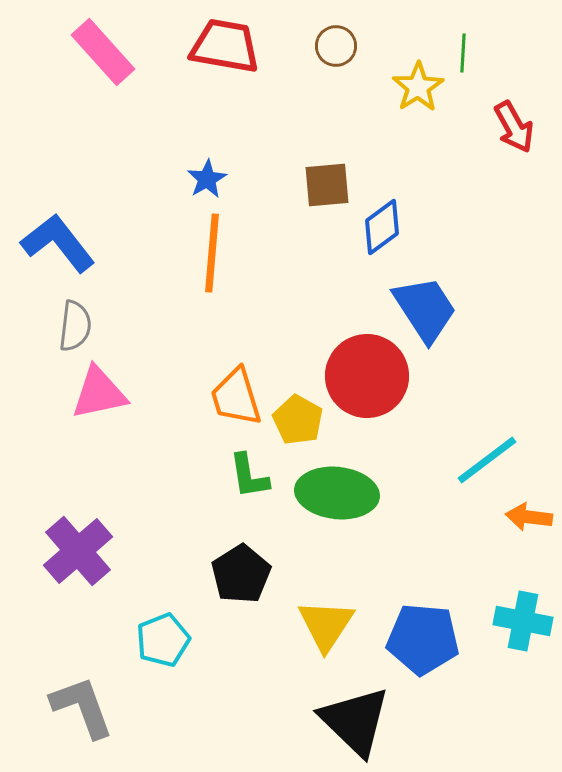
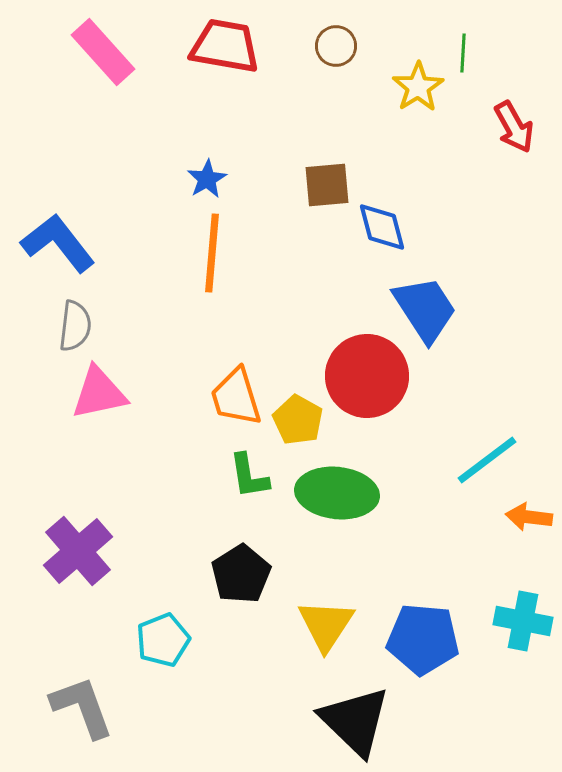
blue diamond: rotated 68 degrees counterclockwise
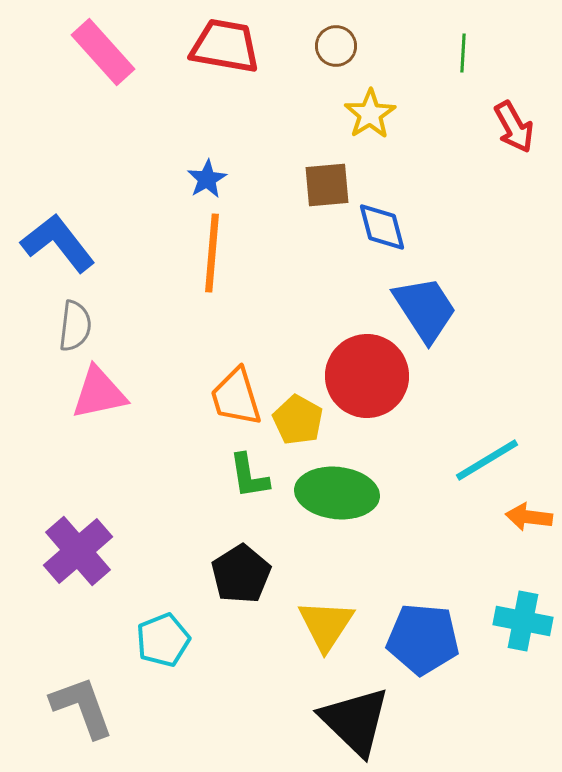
yellow star: moved 48 px left, 27 px down
cyan line: rotated 6 degrees clockwise
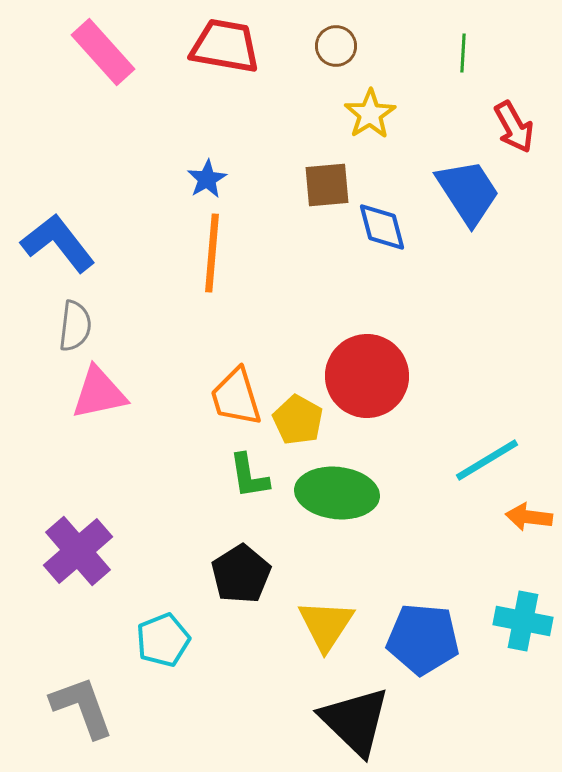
blue trapezoid: moved 43 px right, 117 px up
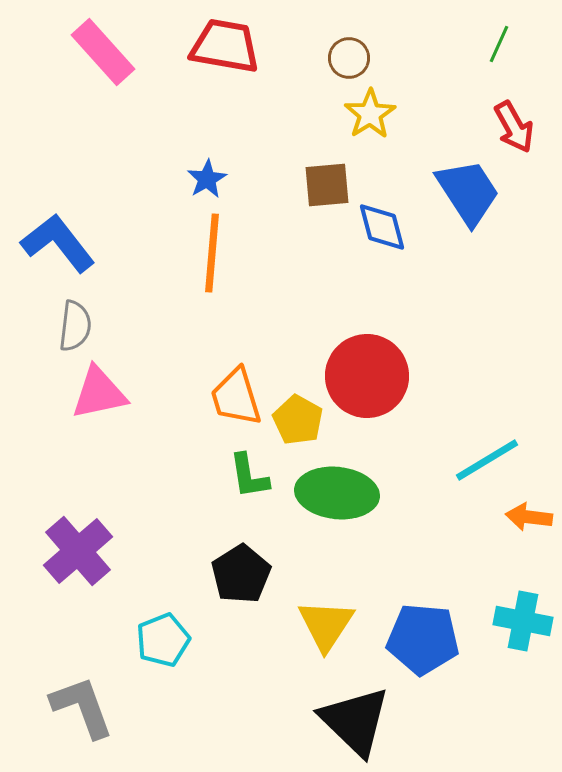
brown circle: moved 13 px right, 12 px down
green line: moved 36 px right, 9 px up; rotated 21 degrees clockwise
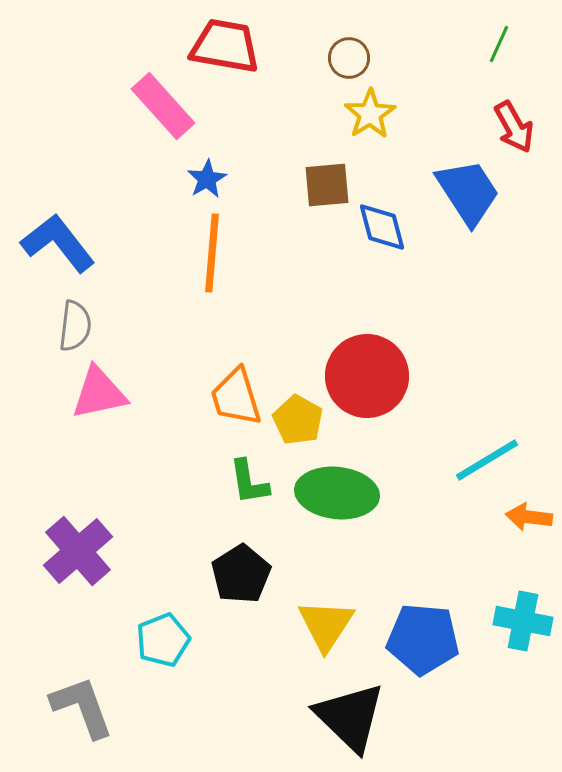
pink rectangle: moved 60 px right, 54 px down
green L-shape: moved 6 px down
black triangle: moved 5 px left, 4 px up
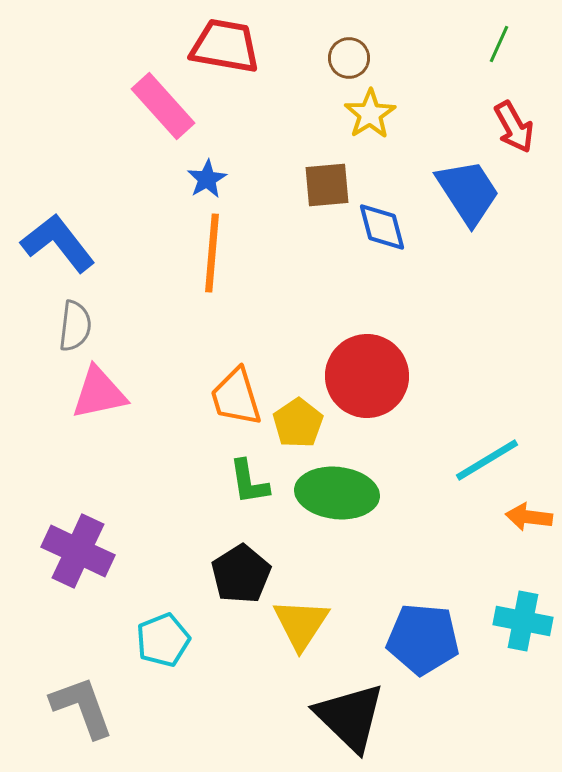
yellow pentagon: moved 3 px down; rotated 9 degrees clockwise
purple cross: rotated 24 degrees counterclockwise
yellow triangle: moved 25 px left, 1 px up
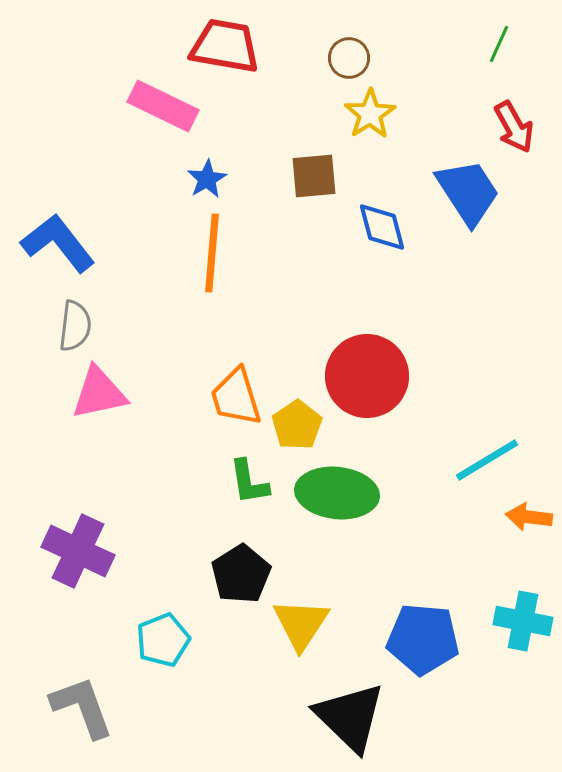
pink rectangle: rotated 22 degrees counterclockwise
brown square: moved 13 px left, 9 px up
yellow pentagon: moved 1 px left, 2 px down
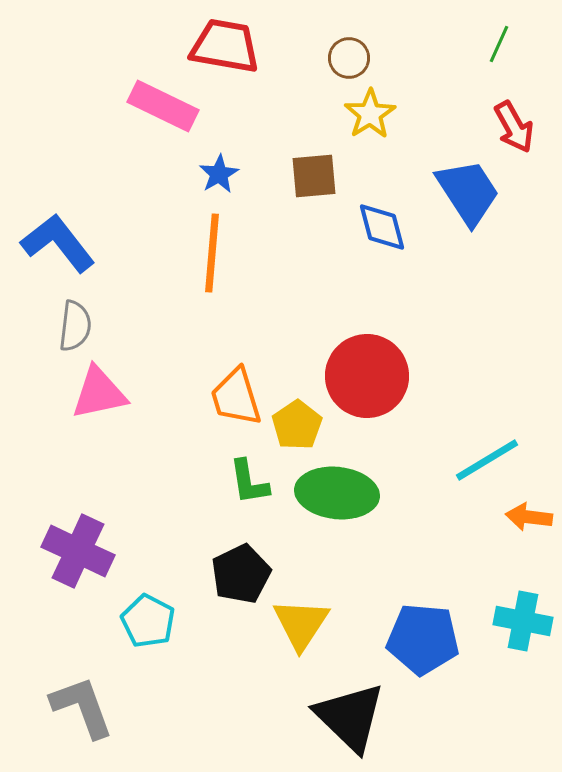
blue star: moved 12 px right, 5 px up
black pentagon: rotated 6 degrees clockwise
cyan pentagon: moved 15 px left, 19 px up; rotated 22 degrees counterclockwise
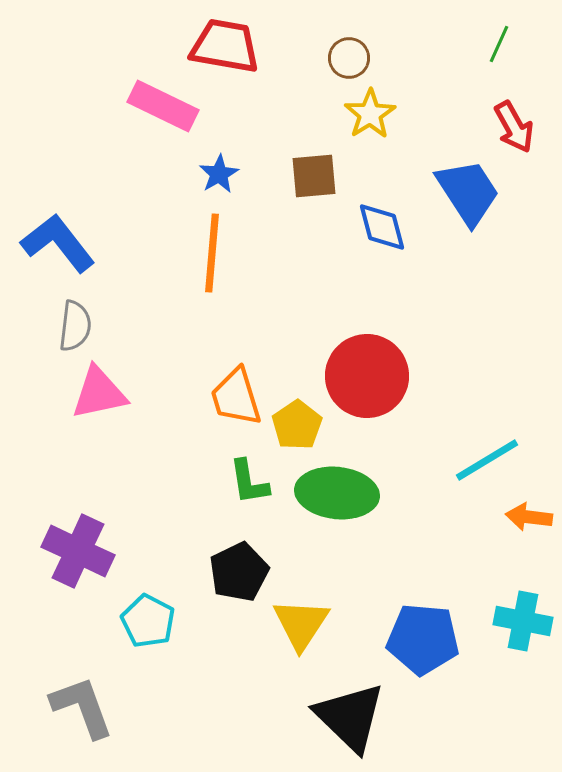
black pentagon: moved 2 px left, 2 px up
